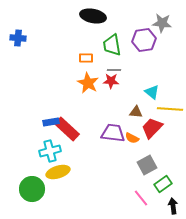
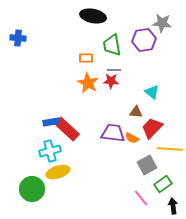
yellow line: moved 40 px down
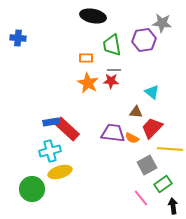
yellow ellipse: moved 2 px right
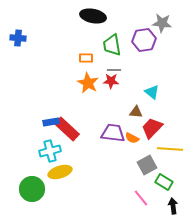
green rectangle: moved 1 px right, 2 px up; rotated 66 degrees clockwise
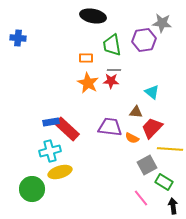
purple trapezoid: moved 3 px left, 6 px up
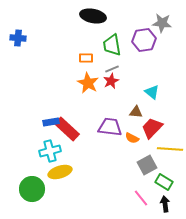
gray line: moved 2 px left, 1 px up; rotated 24 degrees counterclockwise
red star: rotated 28 degrees counterclockwise
black arrow: moved 8 px left, 2 px up
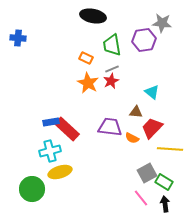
orange rectangle: rotated 24 degrees clockwise
gray square: moved 8 px down
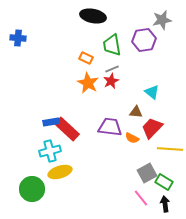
gray star: moved 3 px up; rotated 18 degrees counterclockwise
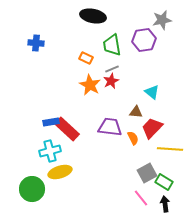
blue cross: moved 18 px right, 5 px down
orange star: moved 2 px right, 2 px down
orange semicircle: moved 1 px right; rotated 144 degrees counterclockwise
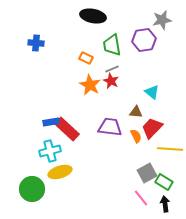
red star: rotated 21 degrees counterclockwise
orange semicircle: moved 3 px right, 2 px up
